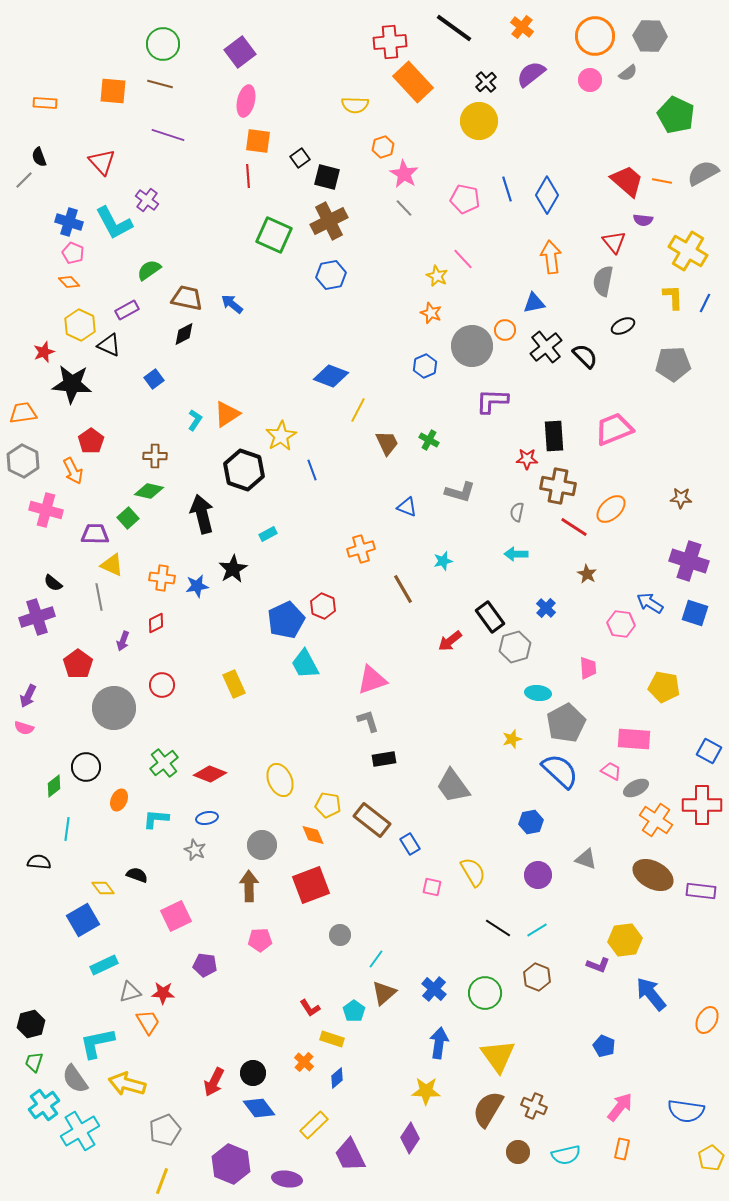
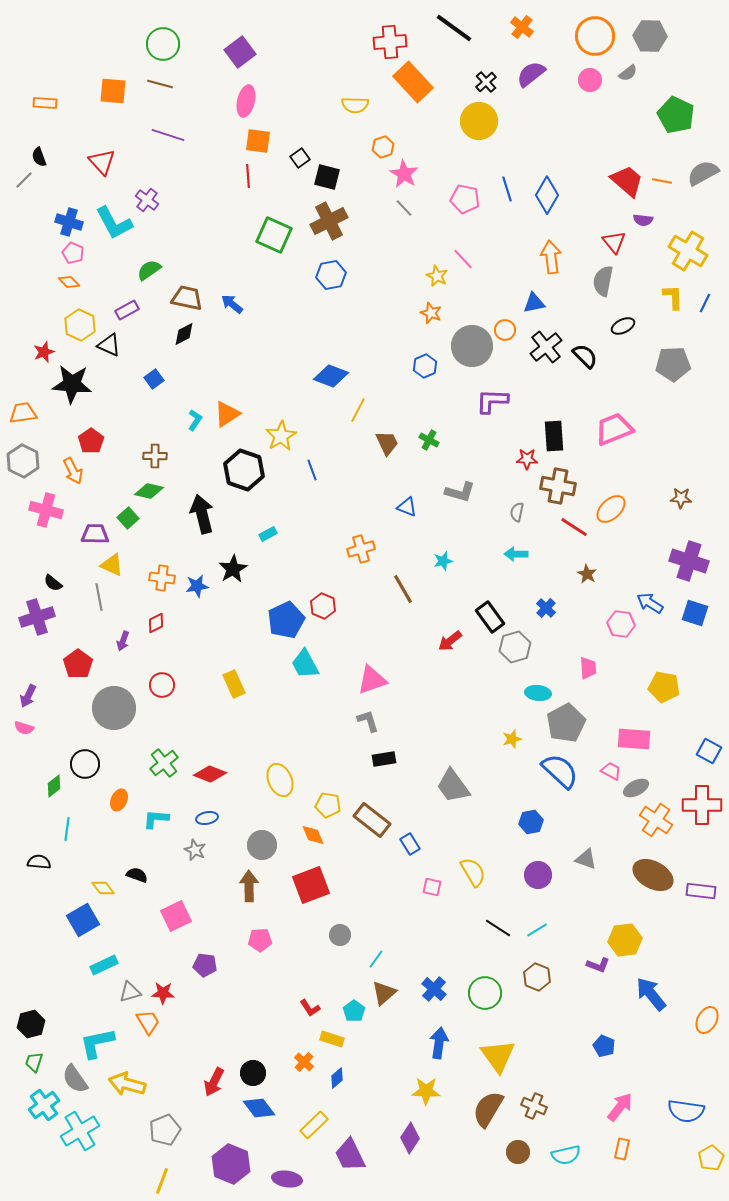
black circle at (86, 767): moved 1 px left, 3 px up
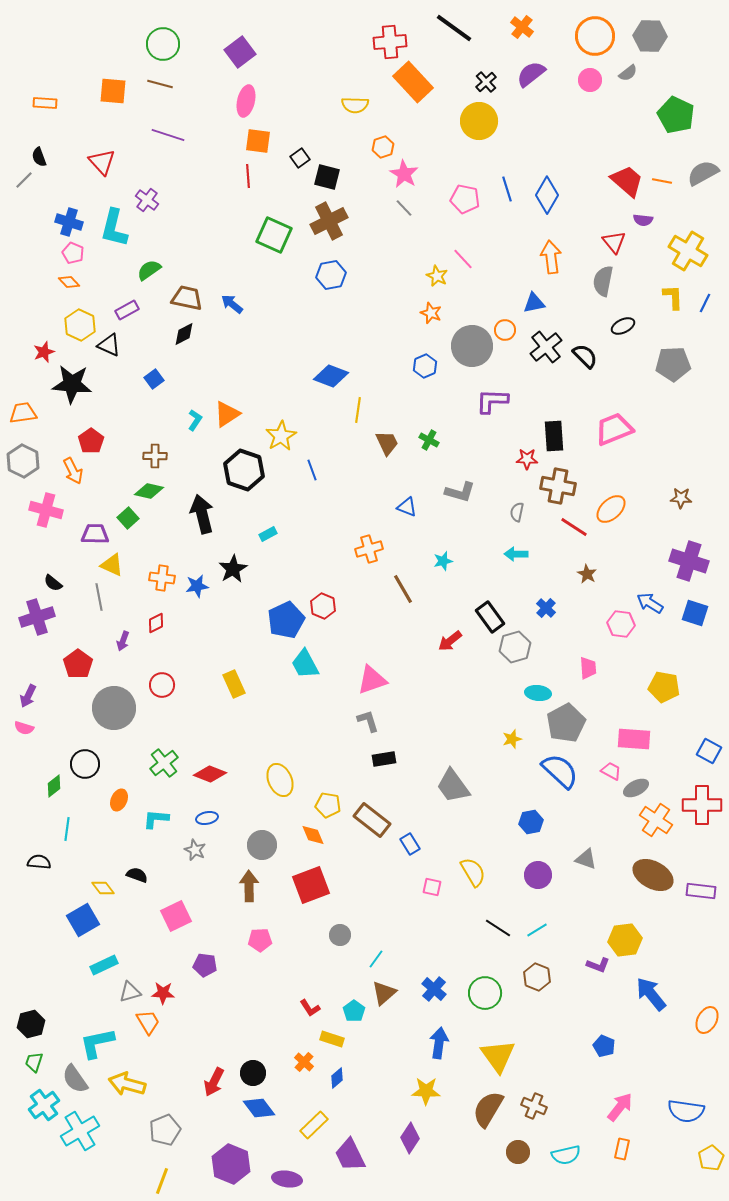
cyan L-shape at (114, 223): moved 5 px down; rotated 42 degrees clockwise
yellow line at (358, 410): rotated 20 degrees counterclockwise
orange cross at (361, 549): moved 8 px right
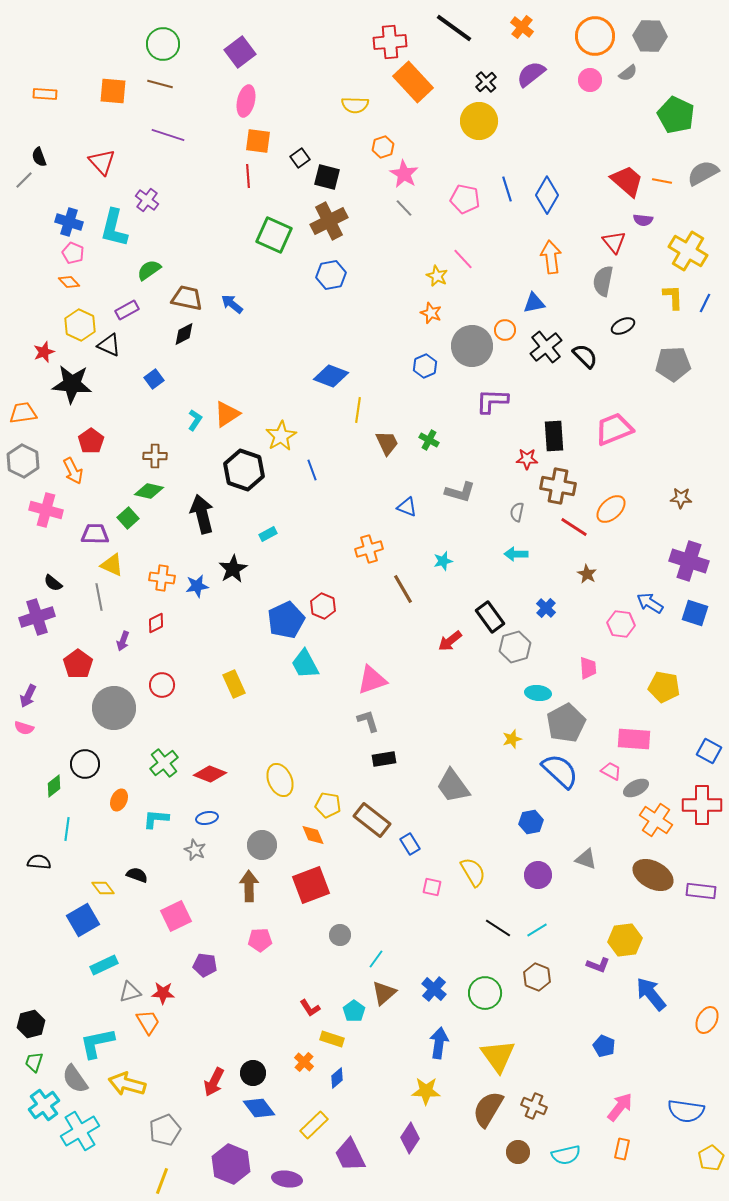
orange rectangle at (45, 103): moved 9 px up
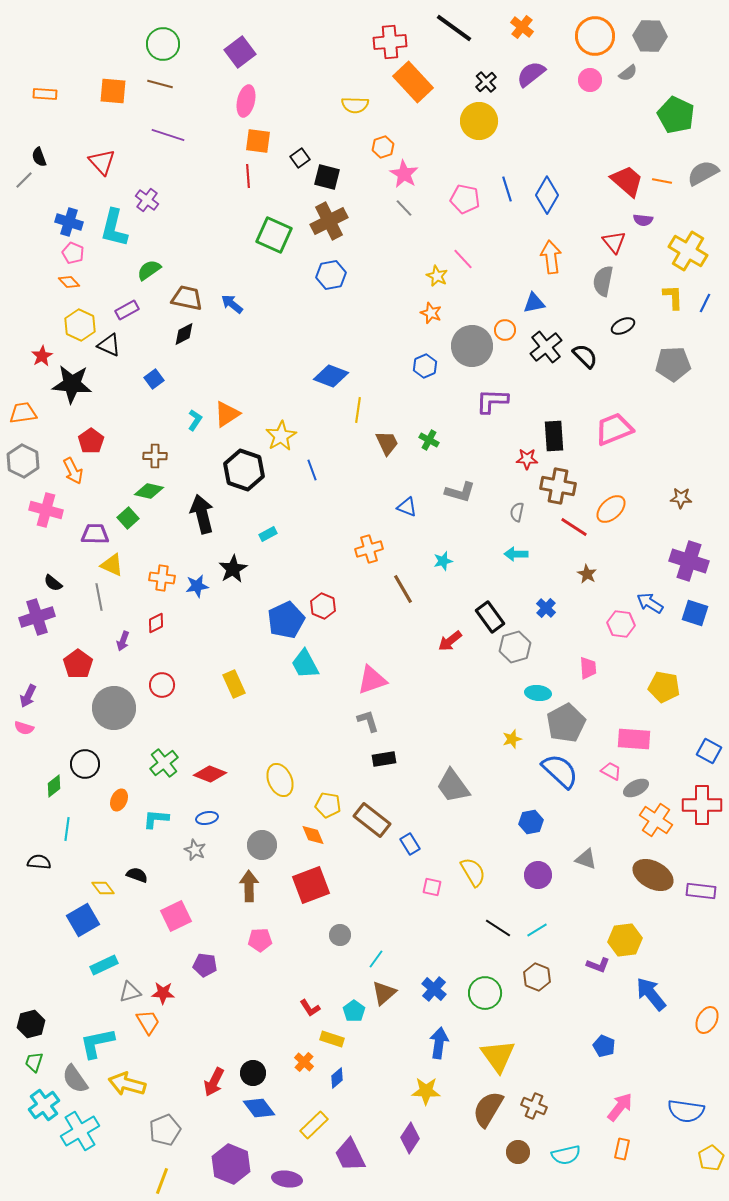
red star at (44, 352): moved 2 px left, 4 px down; rotated 10 degrees counterclockwise
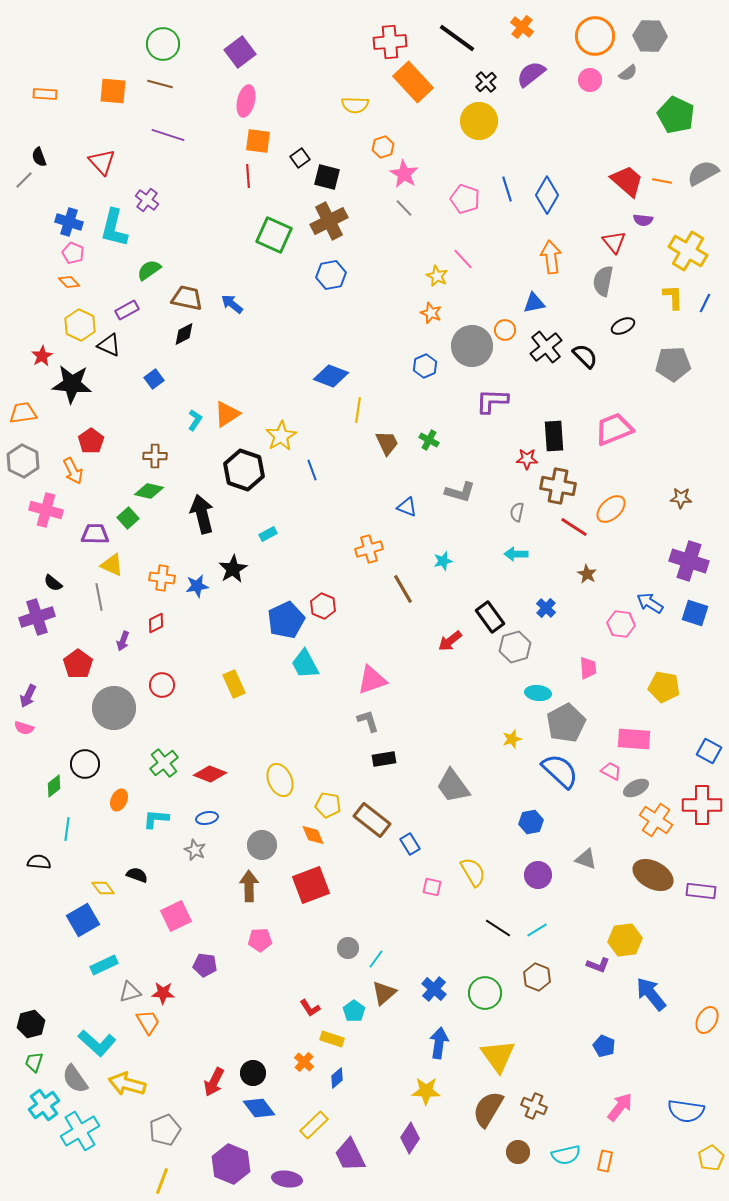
black line at (454, 28): moved 3 px right, 10 px down
pink pentagon at (465, 199): rotated 8 degrees clockwise
gray circle at (340, 935): moved 8 px right, 13 px down
cyan L-shape at (97, 1043): rotated 126 degrees counterclockwise
orange rectangle at (622, 1149): moved 17 px left, 12 px down
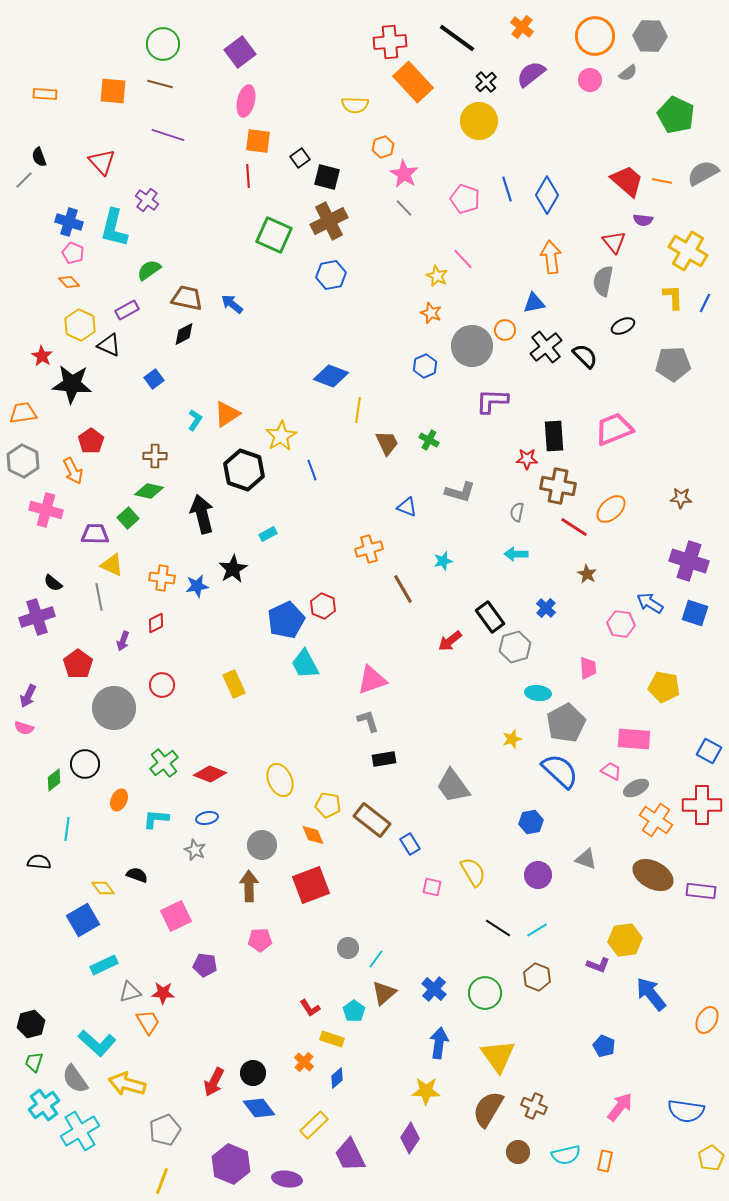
red star at (42, 356): rotated 10 degrees counterclockwise
green diamond at (54, 786): moved 6 px up
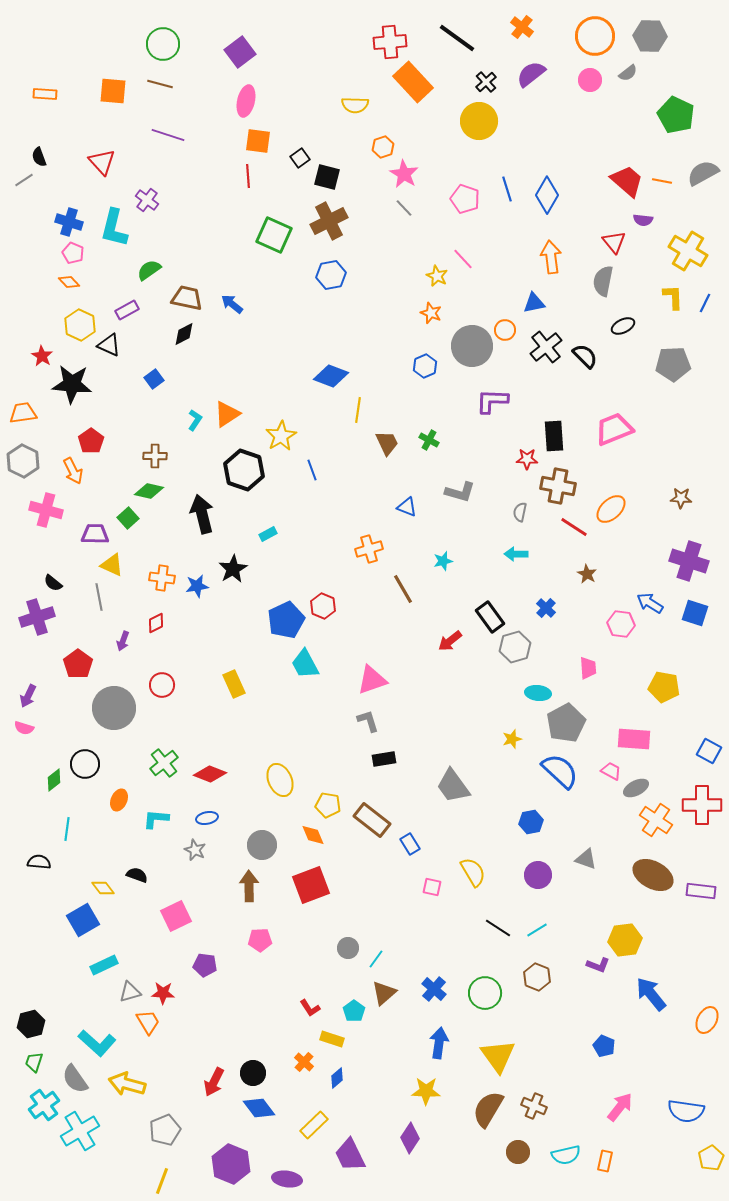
gray line at (24, 180): rotated 12 degrees clockwise
gray semicircle at (517, 512): moved 3 px right
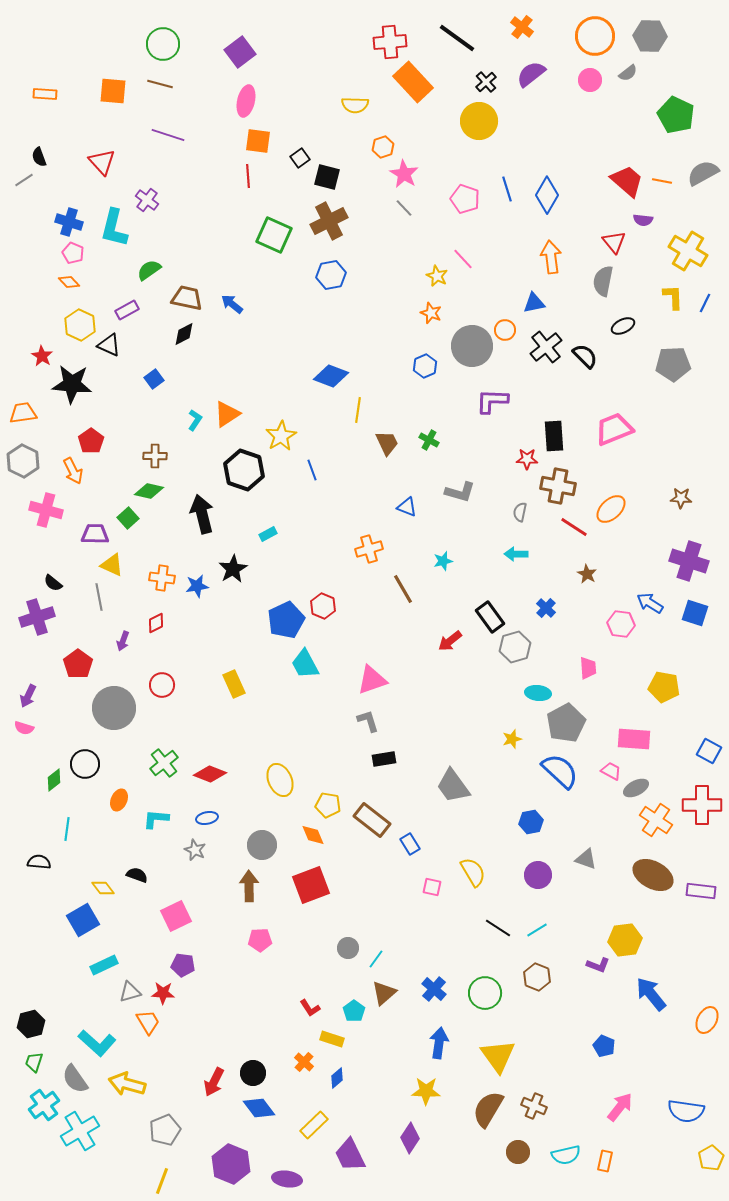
purple pentagon at (205, 965): moved 22 px left
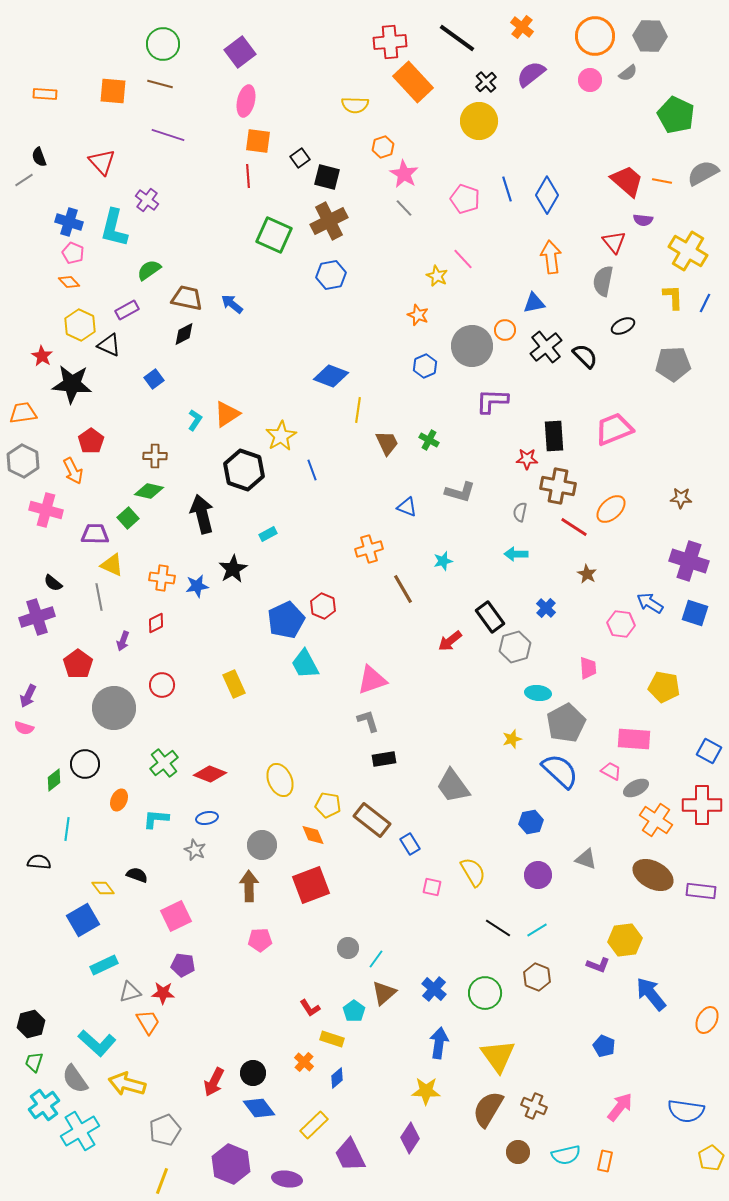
orange star at (431, 313): moved 13 px left, 2 px down
